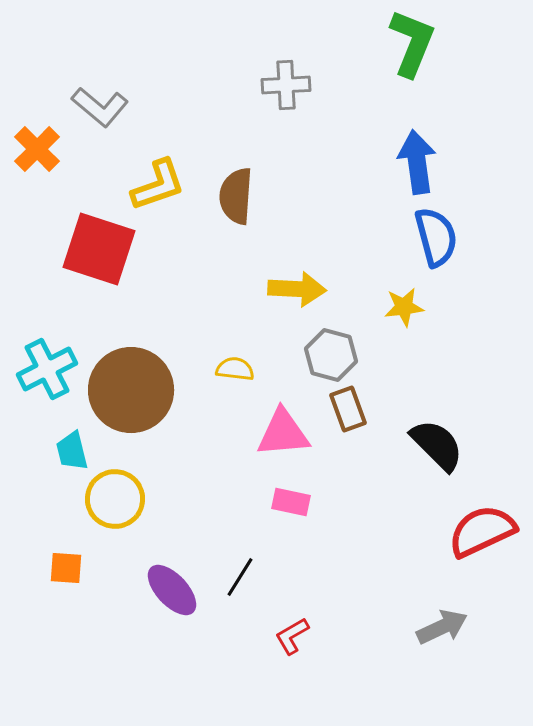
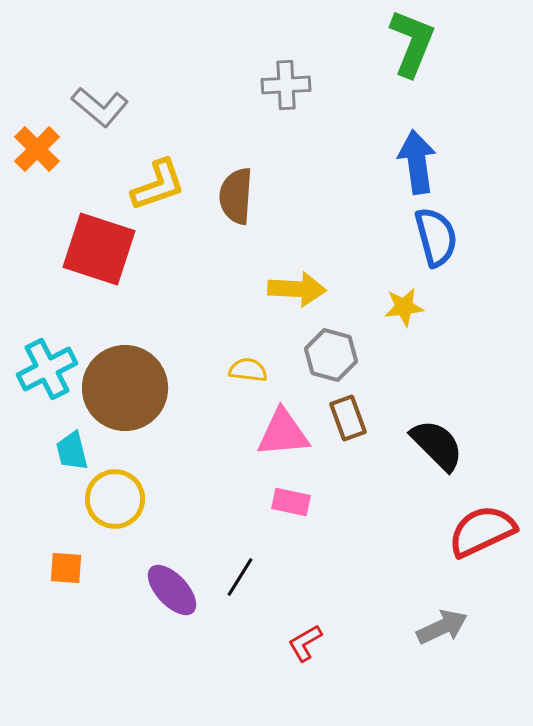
yellow semicircle: moved 13 px right, 1 px down
brown circle: moved 6 px left, 2 px up
brown rectangle: moved 9 px down
red L-shape: moved 13 px right, 7 px down
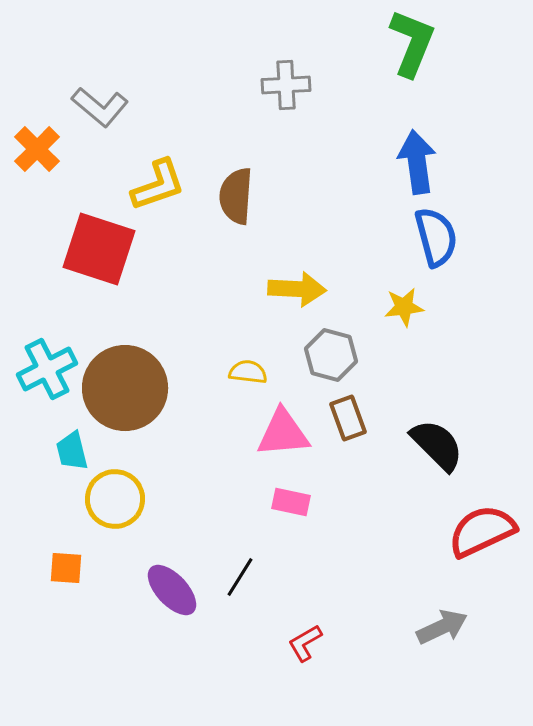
yellow semicircle: moved 2 px down
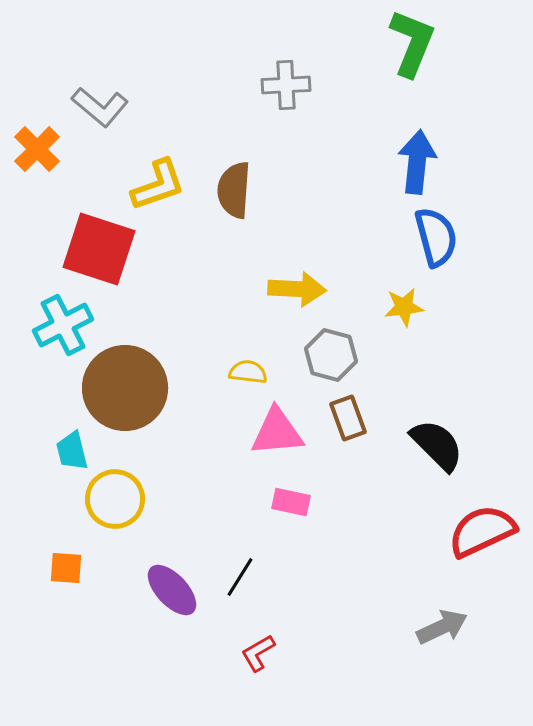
blue arrow: rotated 14 degrees clockwise
brown semicircle: moved 2 px left, 6 px up
cyan cross: moved 16 px right, 44 px up
pink triangle: moved 6 px left, 1 px up
red L-shape: moved 47 px left, 10 px down
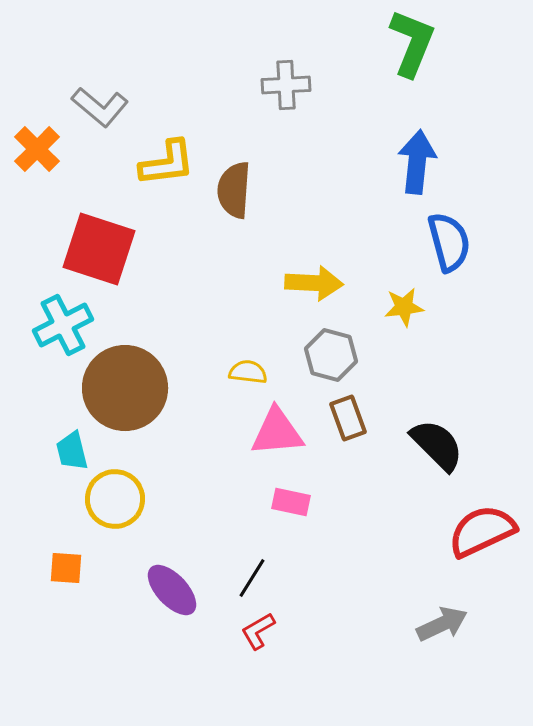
yellow L-shape: moved 9 px right, 22 px up; rotated 12 degrees clockwise
blue semicircle: moved 13 px right, 5 px down
yellow arrow: moved 17 px right, 6 px up
black line: moved 12 px right, 1 px down
gray arrow: moved 3 px up
red L-shape: moved 22 px up
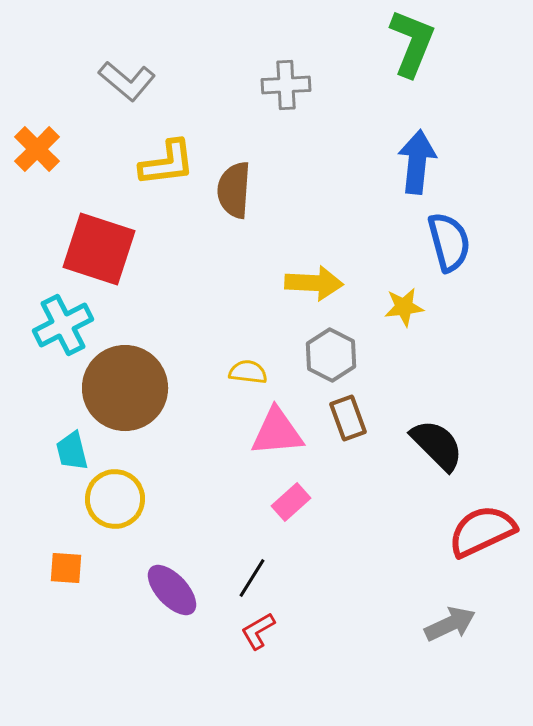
gray L-shape: moved 27 px right, 26 px up
gray hexagon: rotated 12 degrees clockwise
pink rectangle: rotated 54 degrees counterclockwise
gray arrow: moved 8 px right
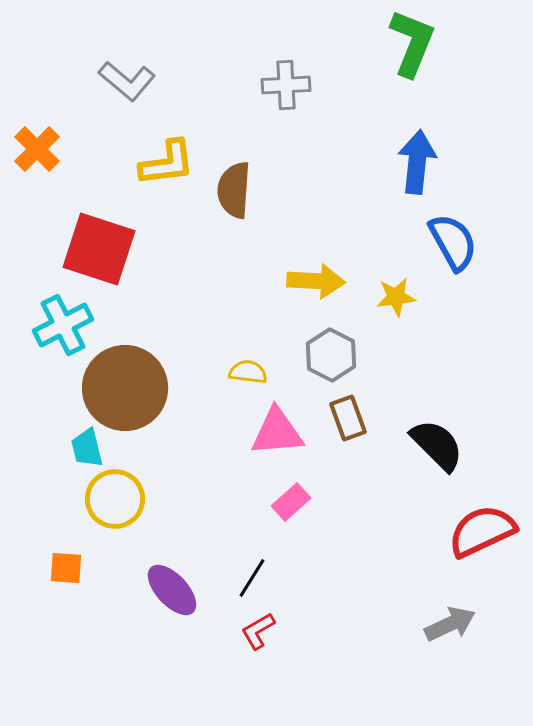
blue semicircle: moved 4 px right; rotated 14 degrees counterclockwise
yellow arrow: moved 2 px right, 2 px up
yellow star: moved 8 px left, 10 px up
cyan trapezoid: moved 15 px right, 3 px up
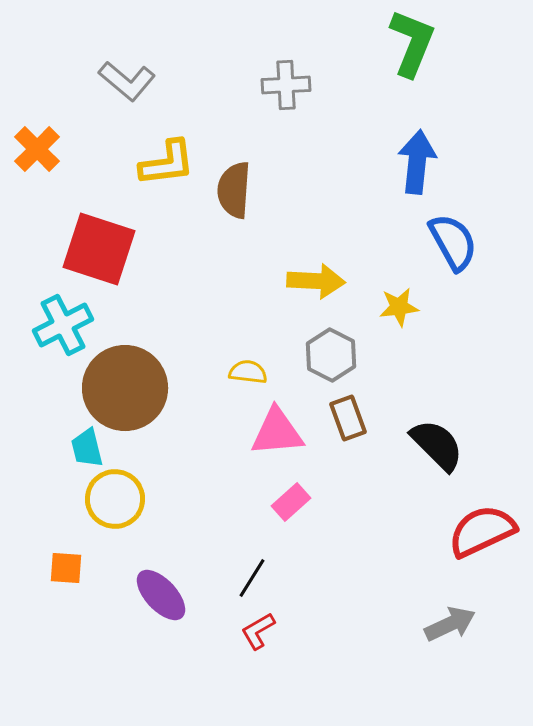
yellow star: moved 3 px right, 10 px down
purple ellipse: moved 11 px left, 5 px down
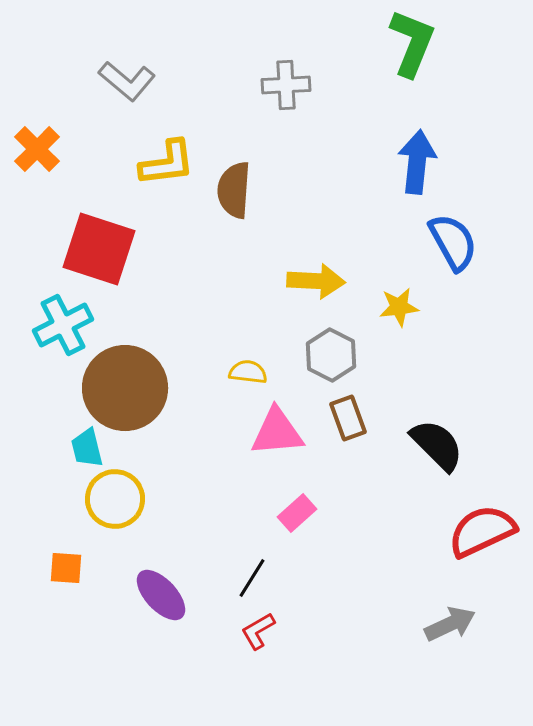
pink rectangle: moved 6 px right, 11 px down
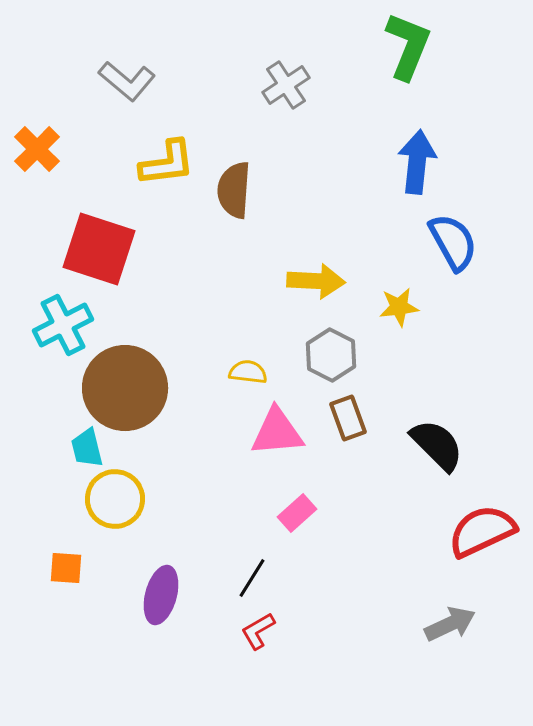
green L-shape: moved 4 px left, 3 px down
gray cross: rotated 30 degrees counterclockwise
purple ellipse: rotated 58 degrees clockwise
